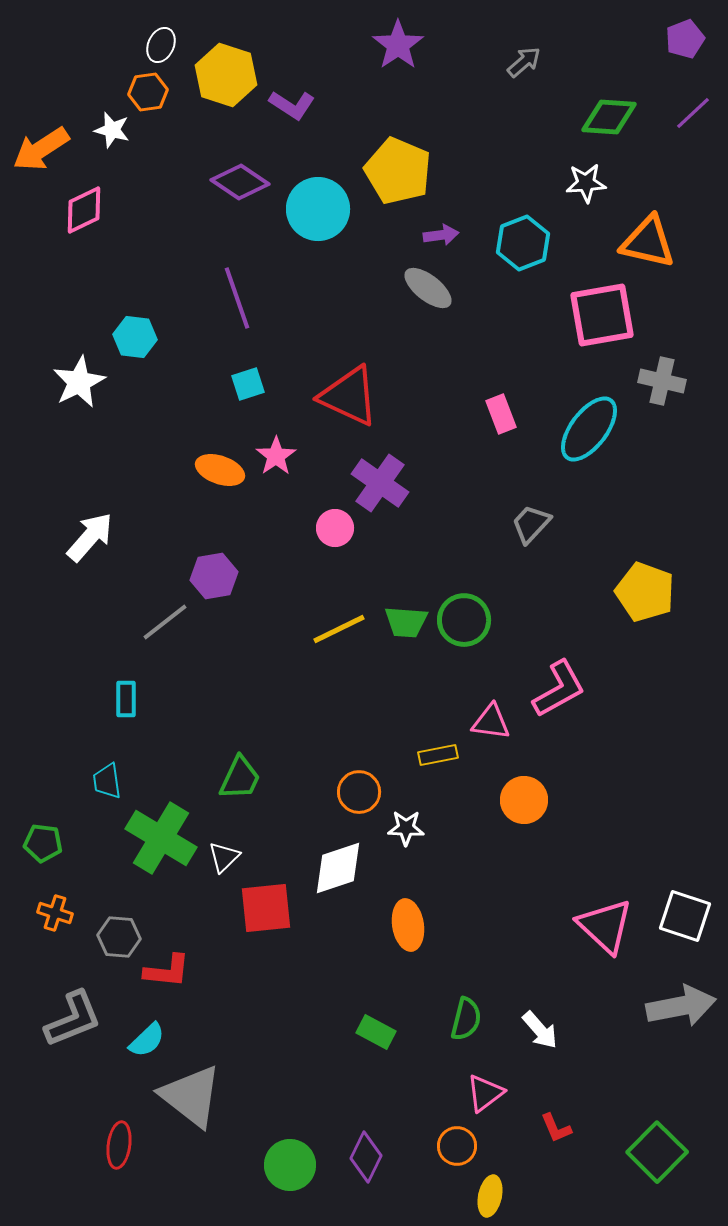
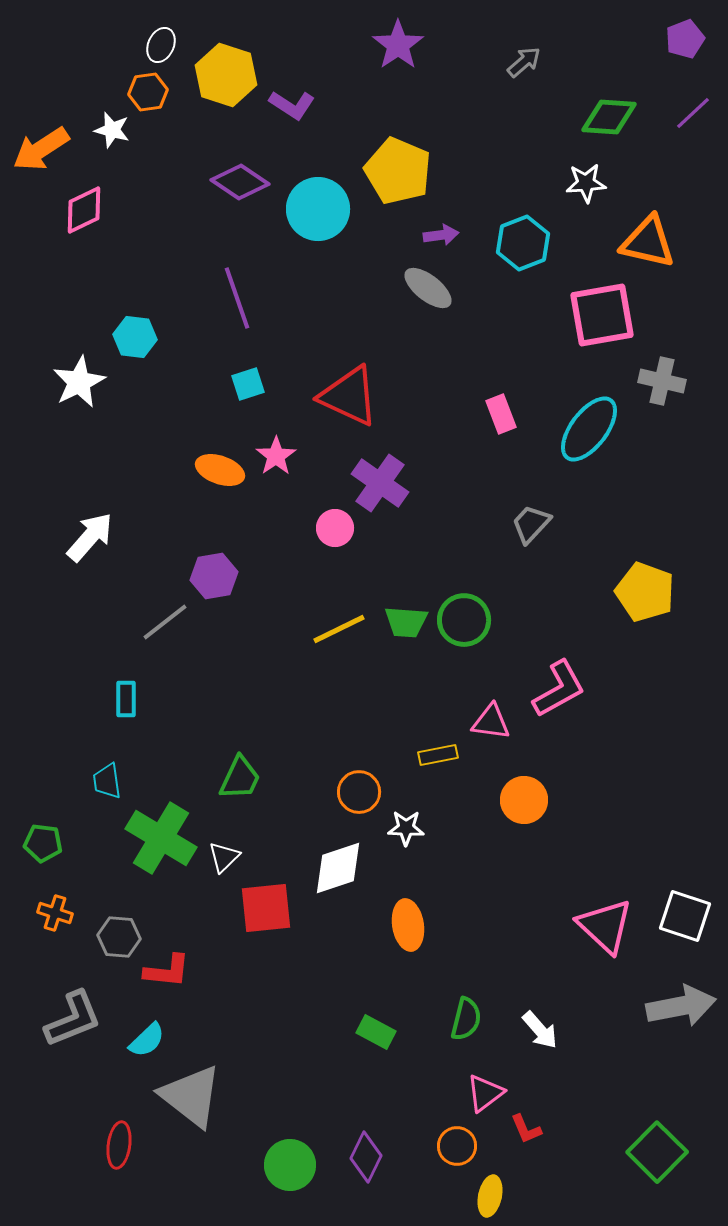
red L-shape at (556, 1128): moved 30 px left, 1 px down
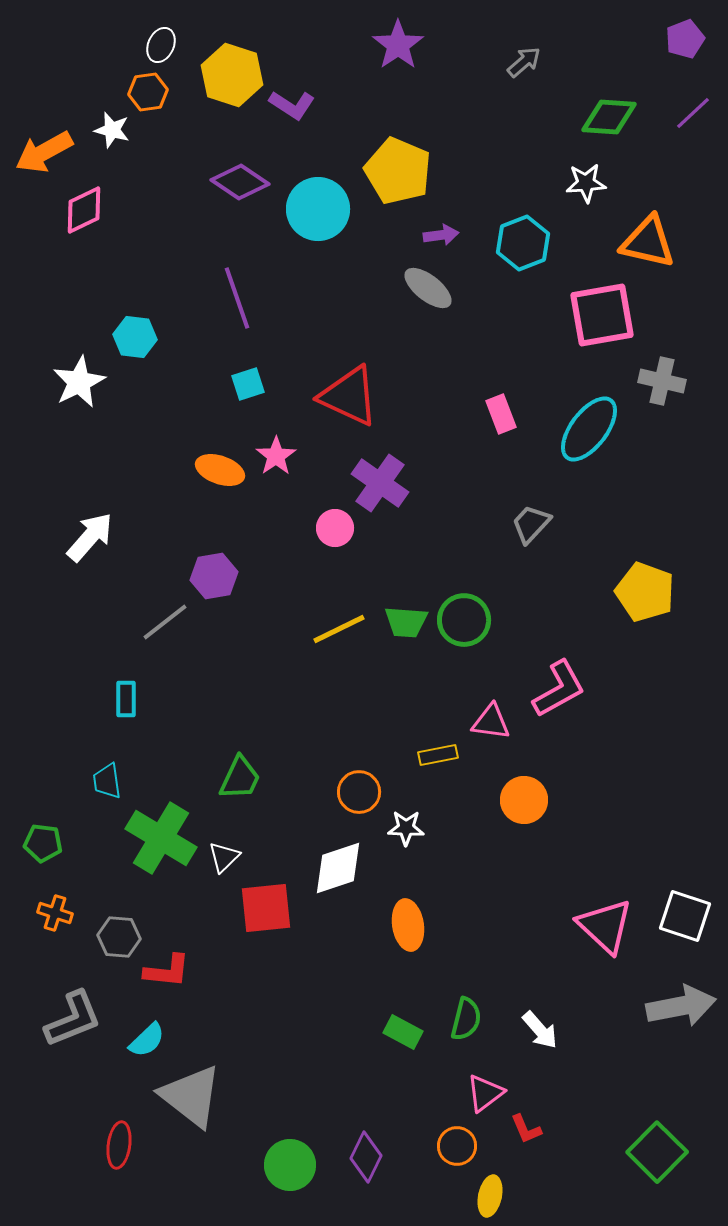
yellow hexagon at (226, 75): moved 6 px right
orange arrow at (41, 149): moved 3 px right, 3 px down; rotated 4 degrees clockwise
green rectangle at (376, 1032): moved 27 px right
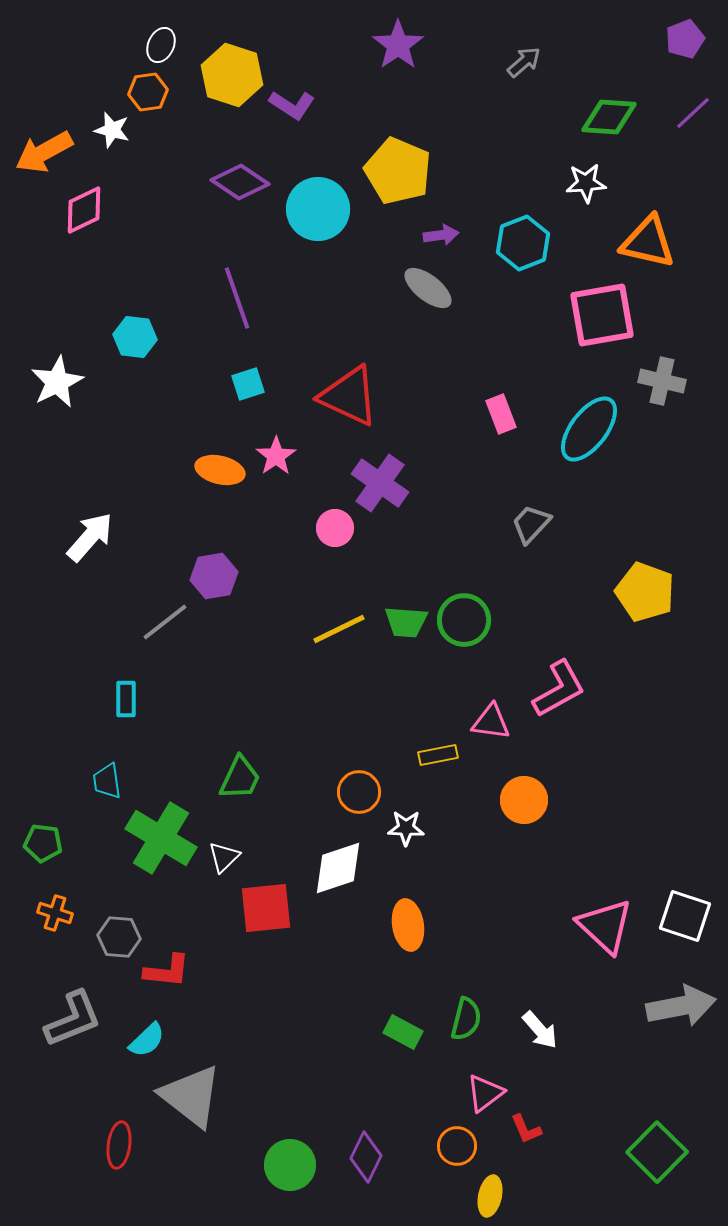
white star at (79, 382): moved 22 px left
orange ellipse at (220, 470): rotated 6 degrees counterclockwise
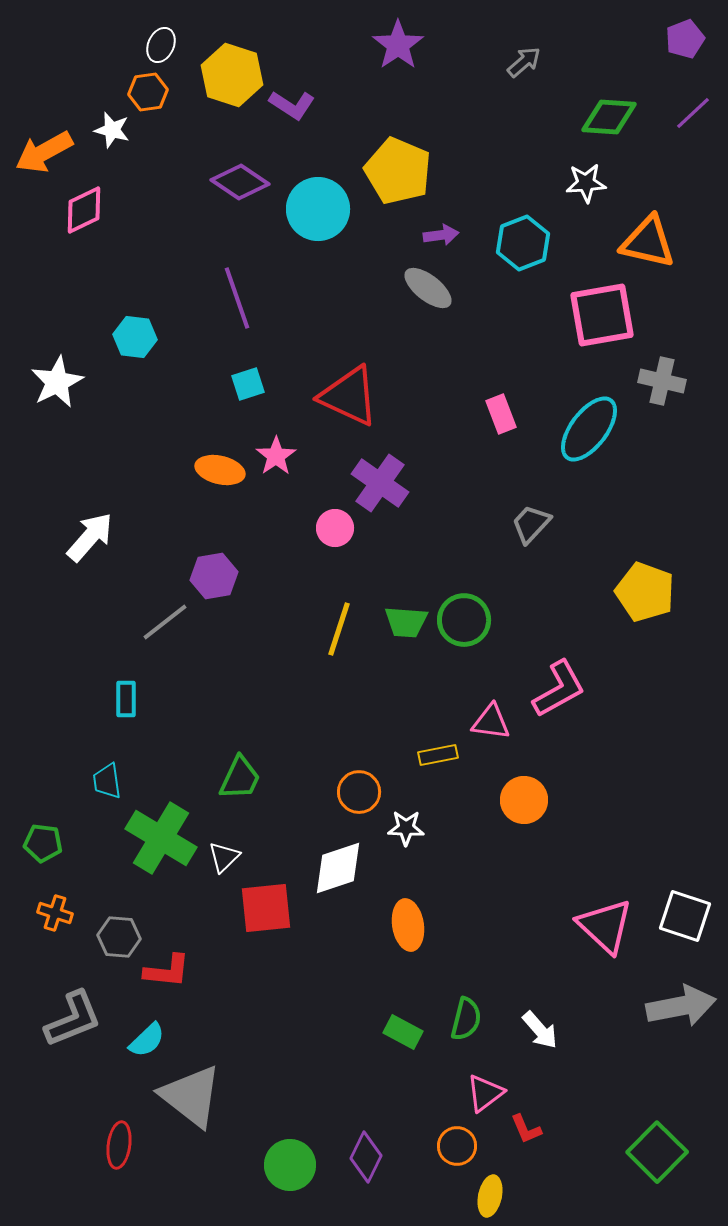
yellow line at (339, 629): rotated 46 degrees counterclockwise
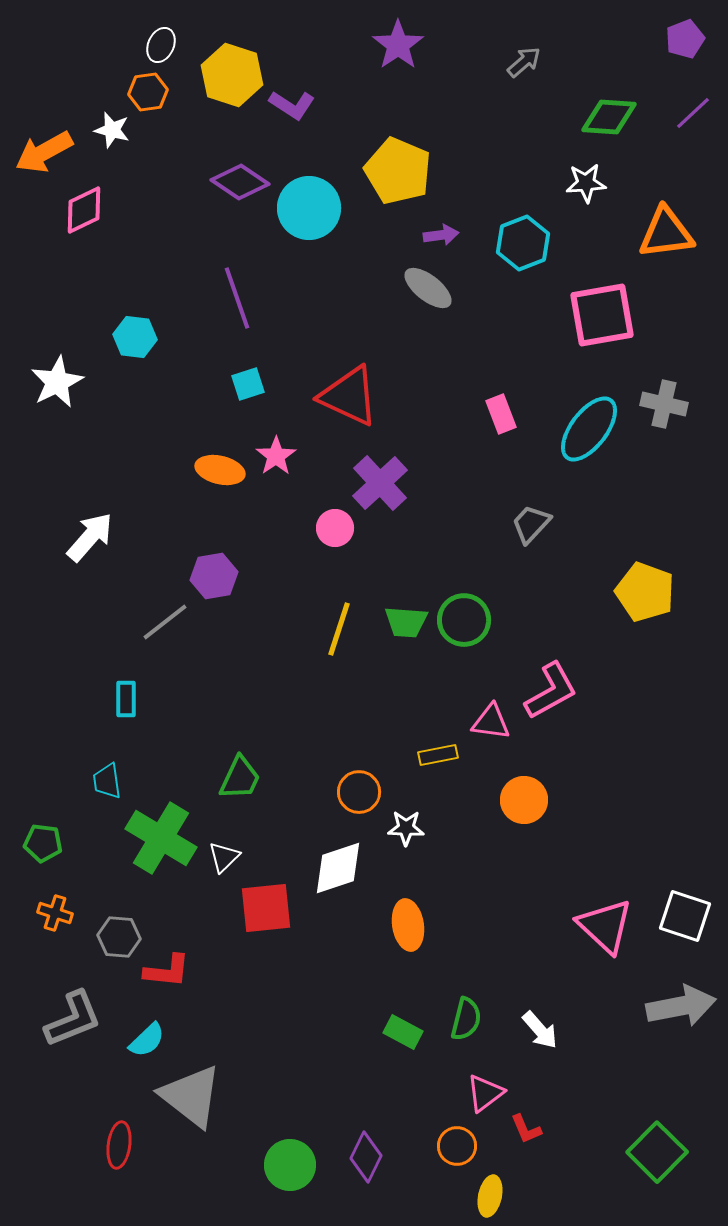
cyan circle at (318, 209): moved 9 px left, 1 px up
orange triangle at (648, 242): moved 18 px right, 9 px up; rotated 20 degrees counterclockwise
gray cross at (662, 381): moved 2 px right, 23 px down
purple cross at (380, 483): rotated 12 degrees clockwise
pink L-shape at (559, 689): moved 8 px left, 2 px down
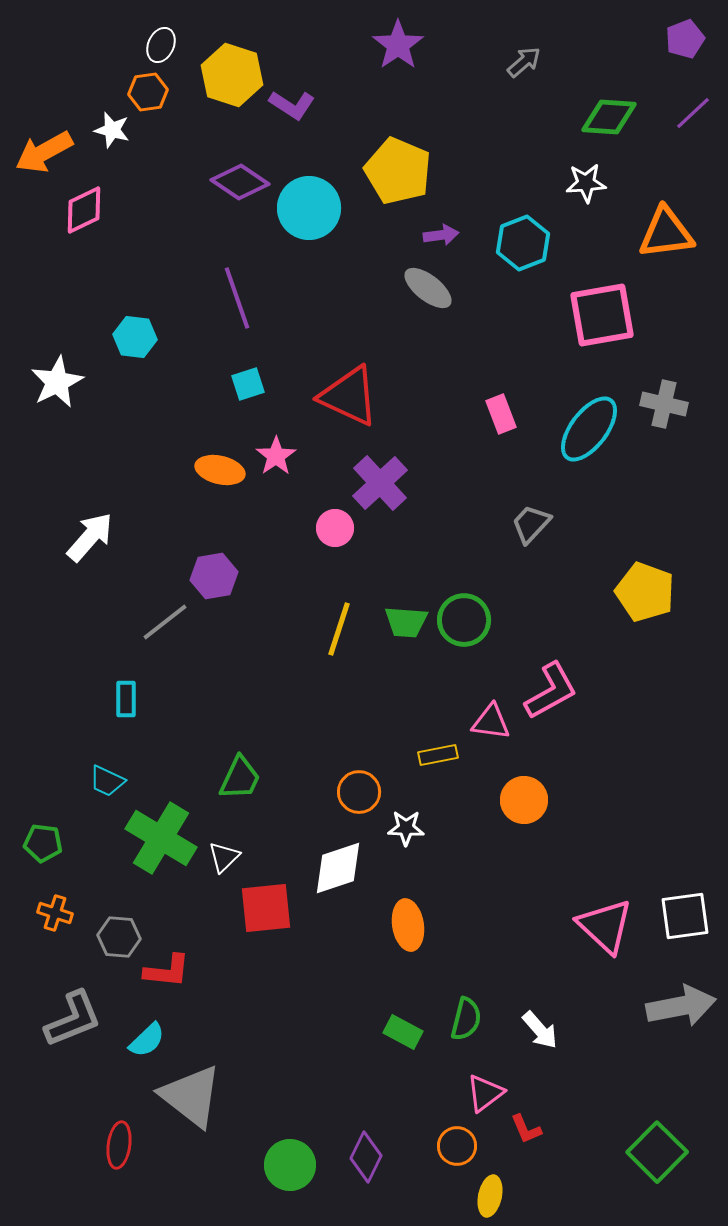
cyan trapezoid at (107, 781): rotated 57 degrees counterclockwise
white square at (685, 916): rotated 26 degrees counterclockwise
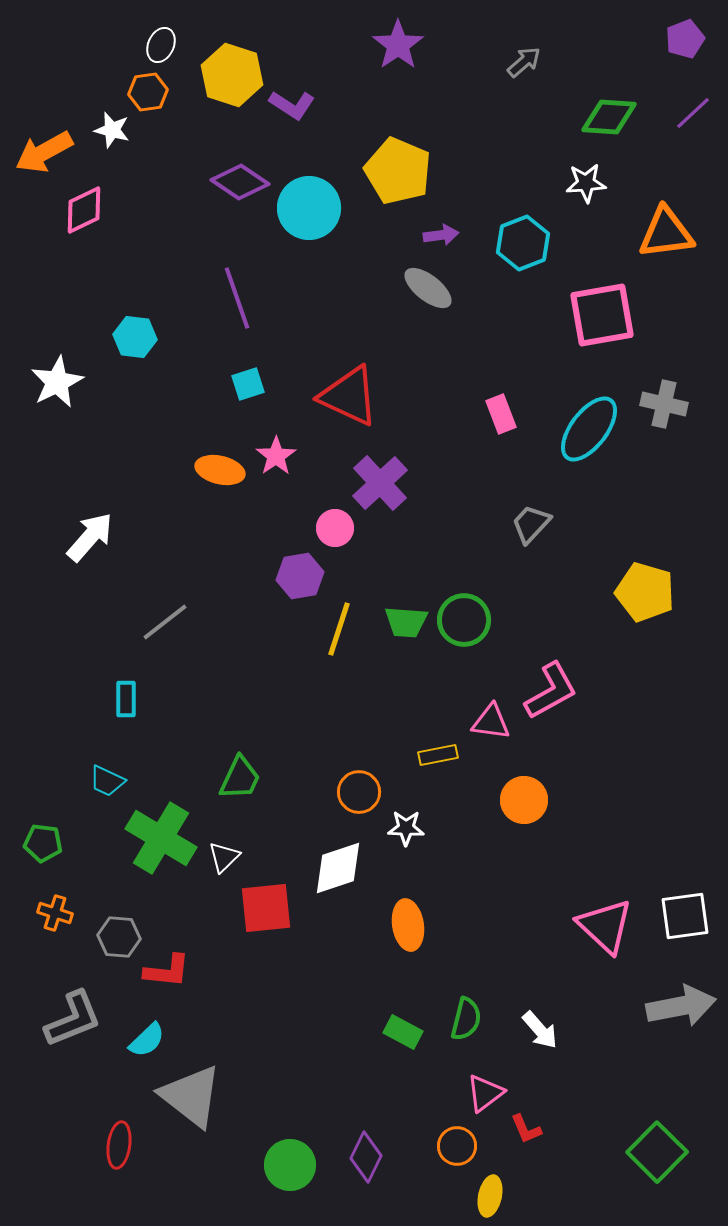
purple hexagon at (214, 576): moved 86 px right
yellow pentagon at (645, 592): rotated 4 degrees counterclockwise
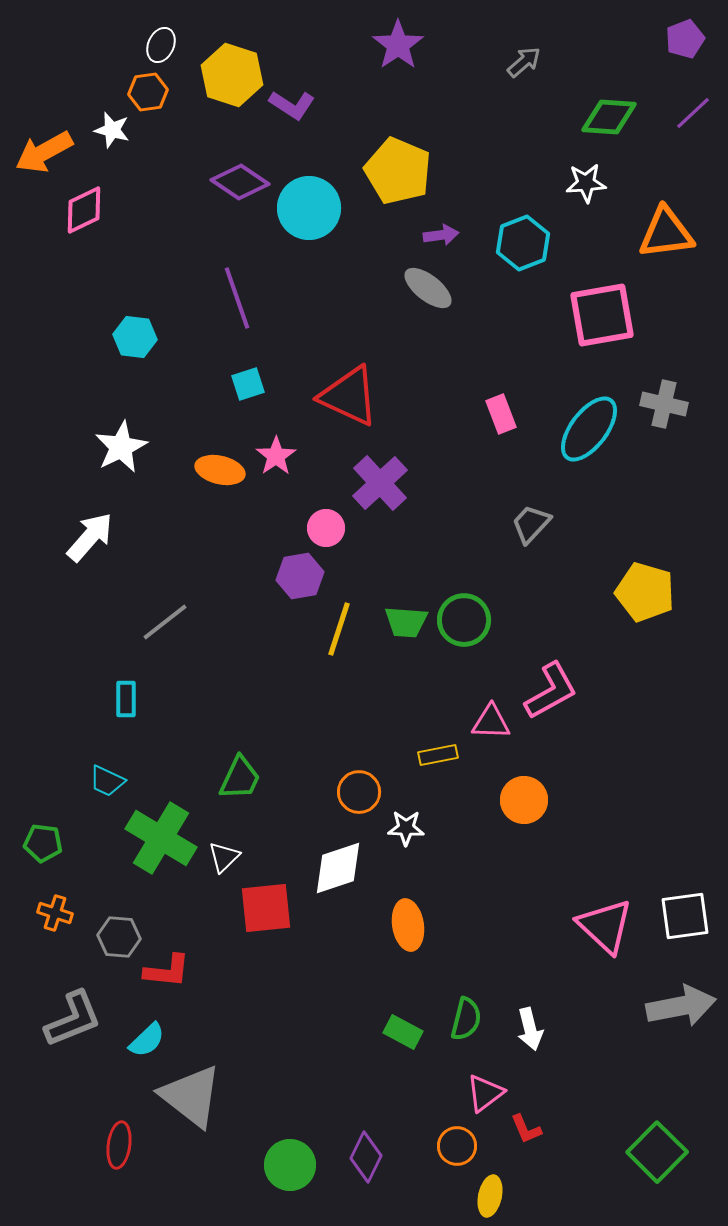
white star at (57, 382): moved 64 px right, 65 px down
pink circle at (335, 528): moved 9 px left
pink triangle at (491, 722): rotated 6 degrees counterclockwise
white arrow at (540, 1030): moved 10 px left, 1 px up; rotated 27 degrees clockwise
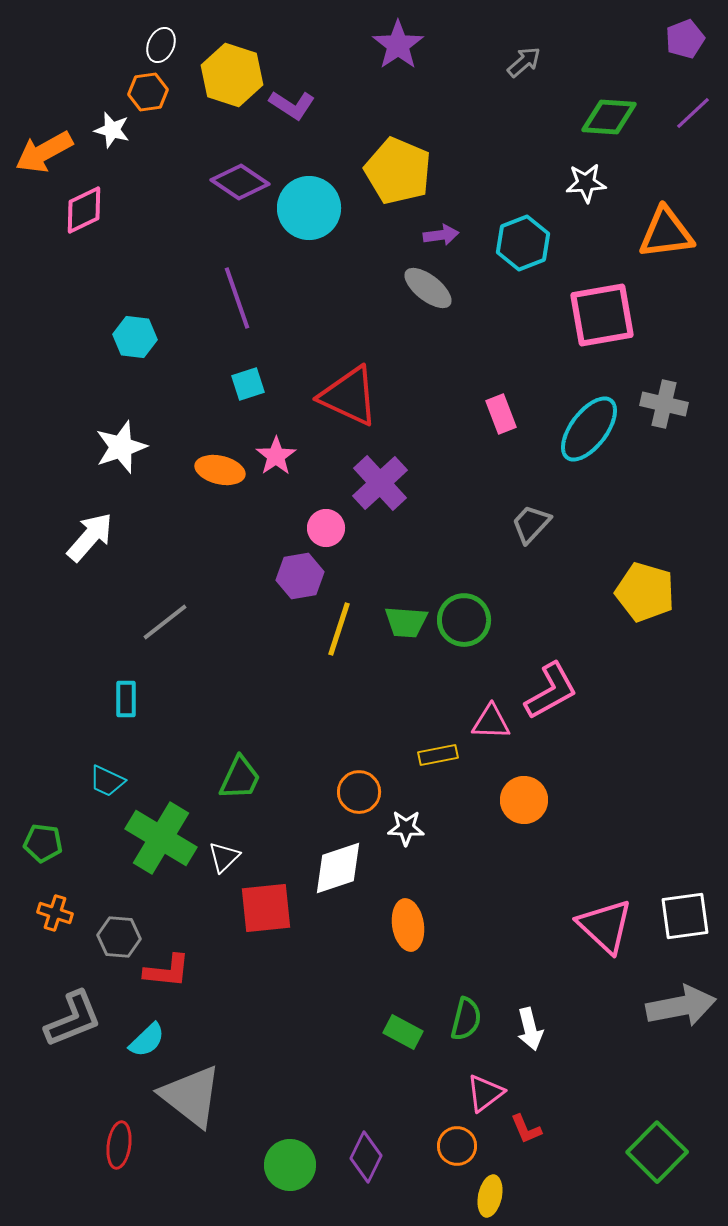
white star at (121, 447): rotated 8 degrees clockwise
